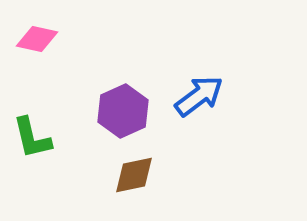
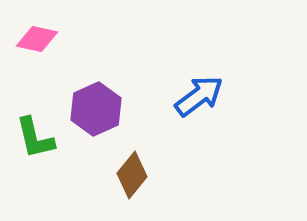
purple hexagon: moved 27 px left, 2 px up
green L-shape: moved 3 px right
brown diamond: moved 2 px left; rotated 39 degrees counterclockwise
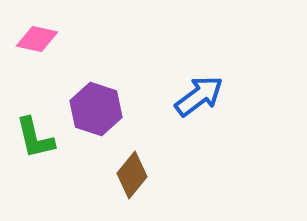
purple hexagon: rotated 18 degrees counterclockwise
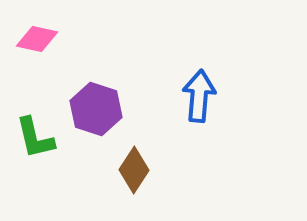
blue arrow: rotated 48 degrees counterclockwise
brown diamond: moved 2 px right, 5 px up; rotated 6 degrees counterclockwise
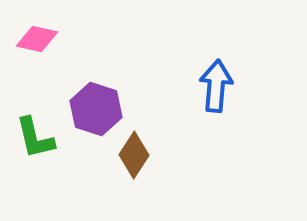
blue arrow: moved 17 px right, 10 px up
brown diamond: moved 15 px up
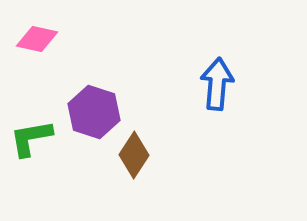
blue arrow: moved 1 px right, 2 px up
purple hexagon: moved 2 px left, 3 px down
green L-shape: moved 4 px left; rotated 93 degrees clockwise
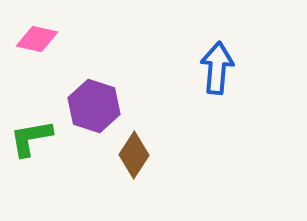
blue arrow: moved 16 px up
purple hexagon: moved 6 px up
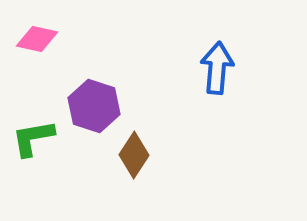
green L-shape: moved 2 px right
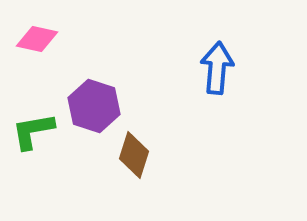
green L-shape: moved 7 px up
brown diamond: rotated 15 degrees counterclockwise
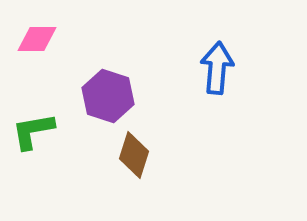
pink diamond: rotated 12 degrees counterclockwise
purple hexagon: moved 14 px right, 10 px up
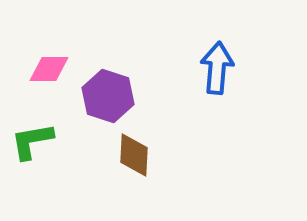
pink diamond: moved 12 px right, 30 px down
green L-shape: moved 1 px left, 10 px down
brown diamond: rotated 15 degrees counterclockwise
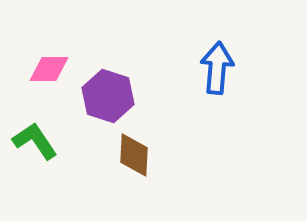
green L-shape: moved 3 px right; rotated 66 degrees clockwise
